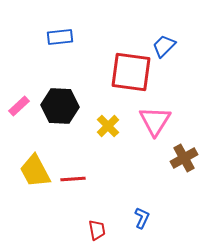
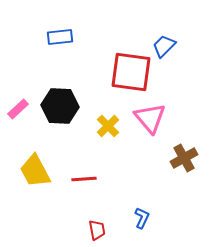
pink rectangle: moved 1 px left, 3 px down
pink triangle: moved 5 px left, 3 px up; rotated 12 degrees counterclockwise
red line: moved 11 px right
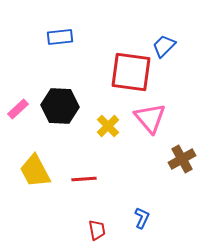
brown cross: moved 2 px left, 1 px down
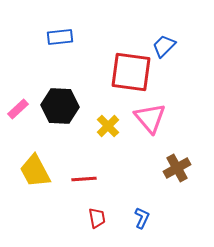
brown cross: moved 5 px left, 9 px down
red trapezoid: moved 12 px up
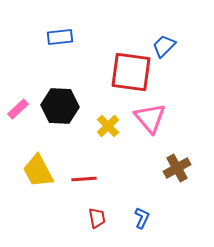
yellow trapezoid: moved 3 px right
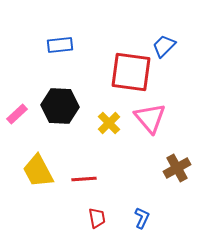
blue rectangle: moved 8 px down
pink rectangle: moved 1 px left, 5 px down
yellow cross: moved 1 px right, 3 px up
